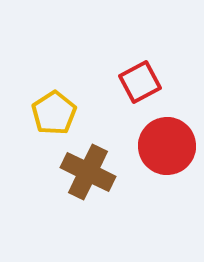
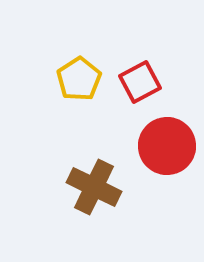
yellow pentagon: moved 25 px right, 34 px up
brown cross: moved 6 px right, 15 px down
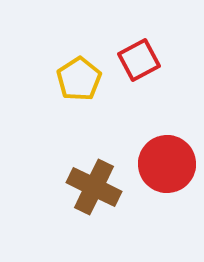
red square: moved 1 px left, 22 px up
red circle: moved 18 px down
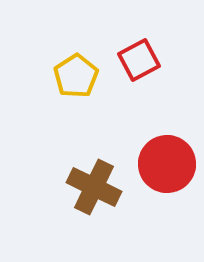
yellow pentagon: moved 3 px left, 3 px up
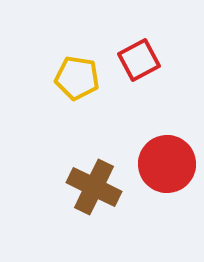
yellow pentagon: moved 1 px right, 2 px down; rotated 30 degrees counterclockwise
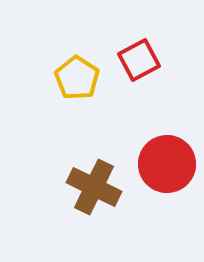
yellow pentagon: rotated 24 degrees clockwise
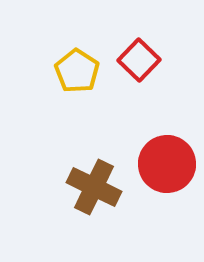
red square: rotated 18 degrees counterclockwise
yellow pentagon: moved 7 px up
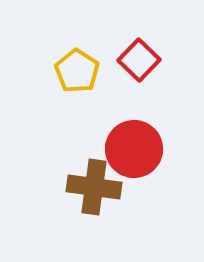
red circle: moved 33 px left, 15 px up
brown cross: rotated 18 degrees counterclockwise
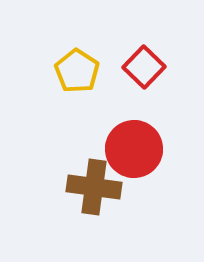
red square: moved 5 px right, 7 px down
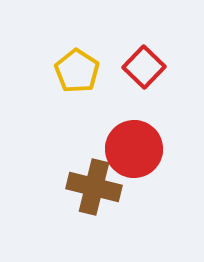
brown cross: rotated 6 degrees clockwise
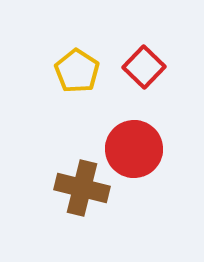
brown cross: moved 12 px left, 1 px down
